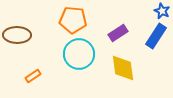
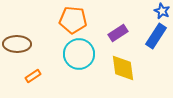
brown ellipse: moved 9 px down
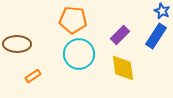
purple rectangle: moved 2 px right, 2 px down; rotated 12 degrees counterclockwise
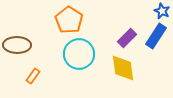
orange pentagon: moved 4 px left; rotated 28 degrees clockwise
purple rectangle: moved 7 px right, 3 px down
brown ellipse: moved 1 px down
orange rectangle: rotated 21 degrees counterclockwise
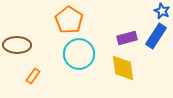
purple rectangle: rotated 30 degrees clockwise
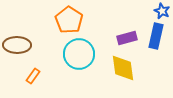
blue rectangle: rotated 20 degrees counterclockwise
